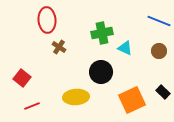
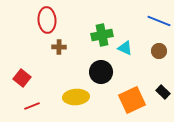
green cross: moved 2 px down
brown cross: rotated 32 degrees counterclockwise
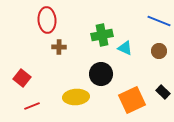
black circle: moved 2 px down
